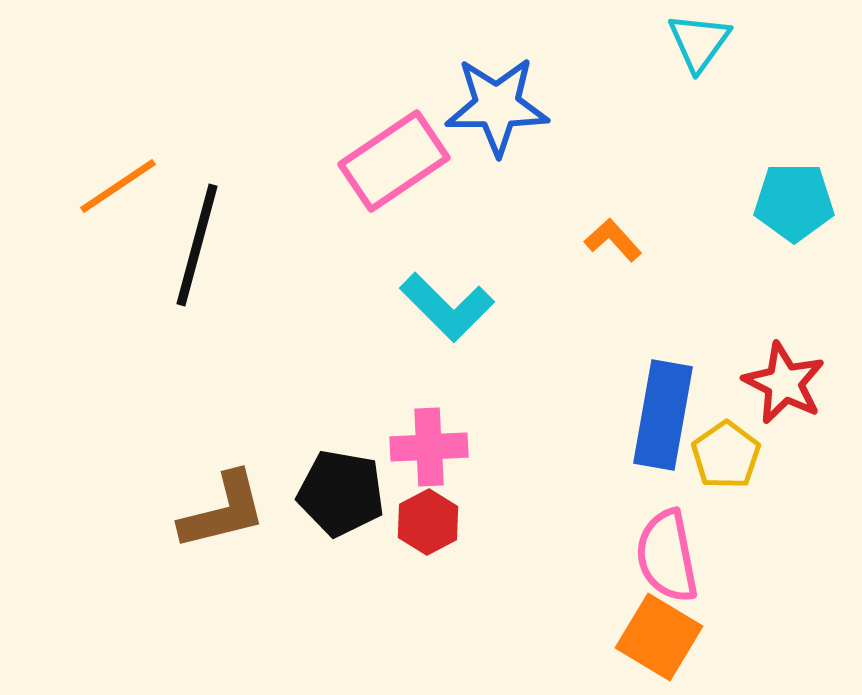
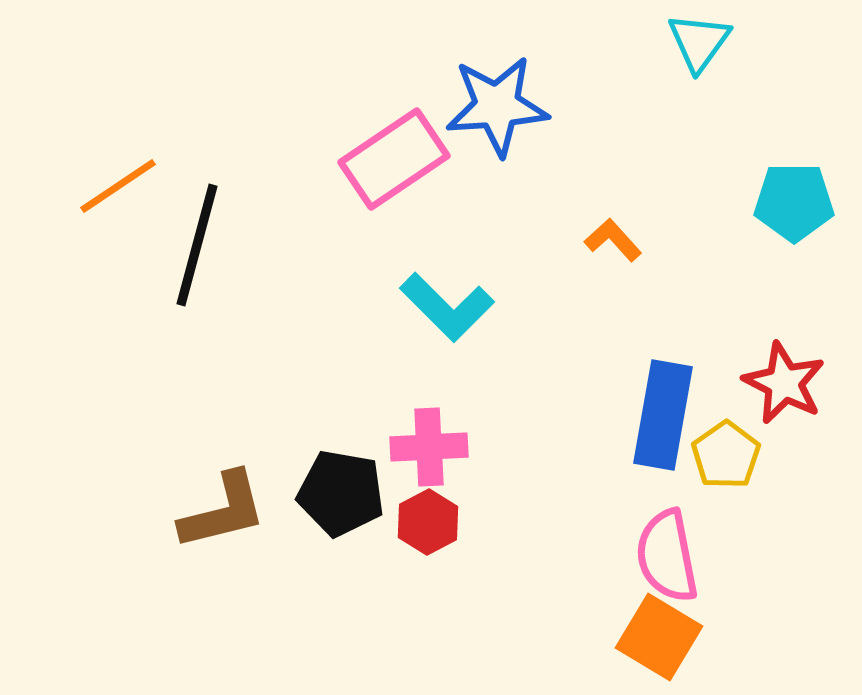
blue star: rotated 4 degrees counterclockwise
pink rectangle: moved 2 px up
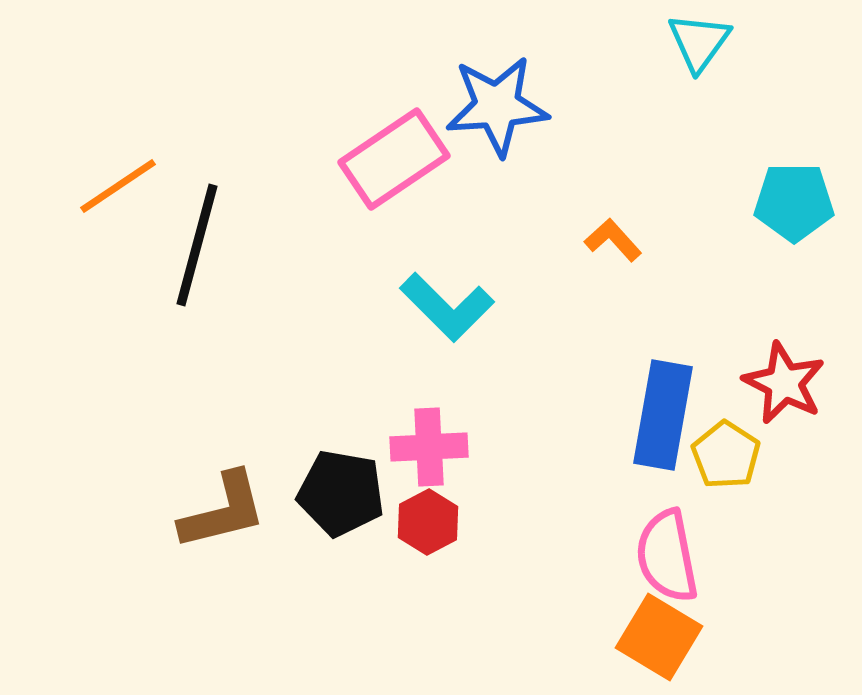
yellow pentagon: rotated 4 degrees counterclockwise
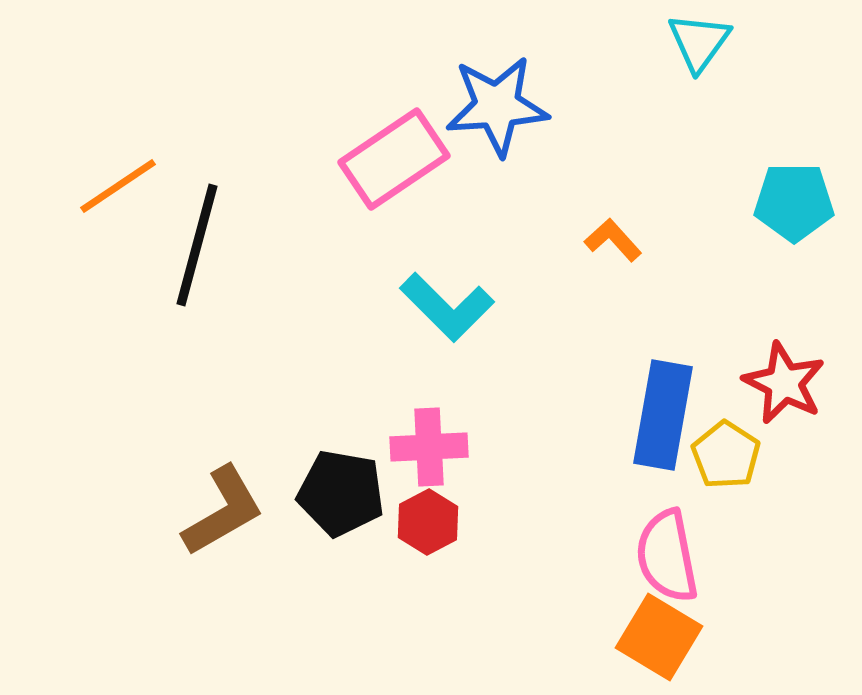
brown L-shape: rotated 16 degrees counterclockwise
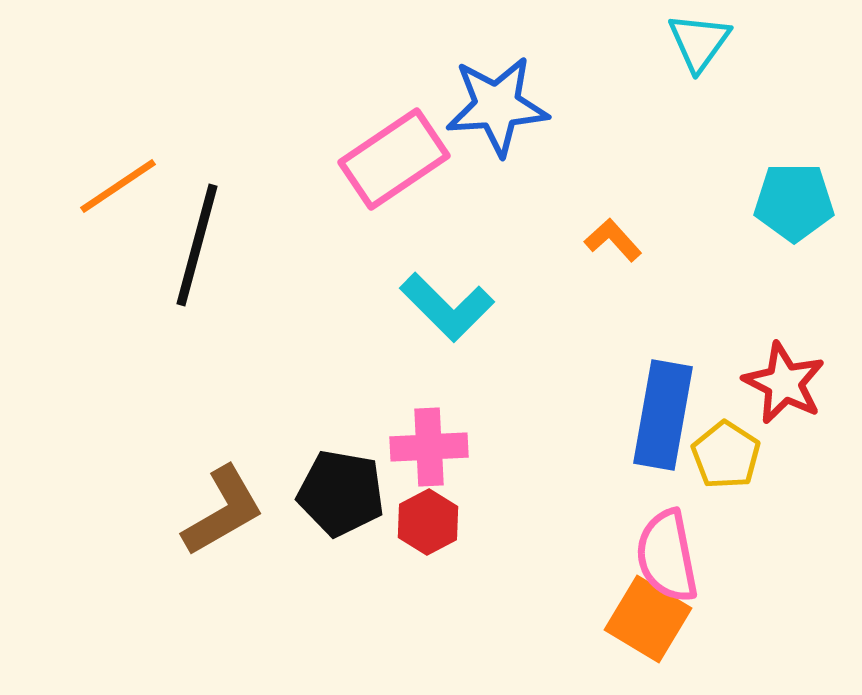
orange square: moved 11 px left, 18 px up
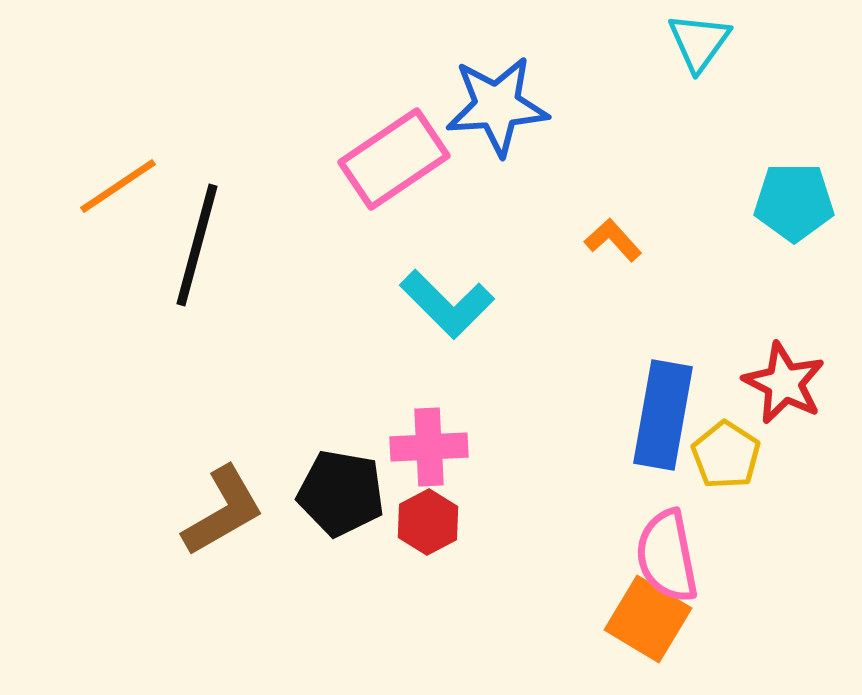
cyan L-shape: moved 3 px up
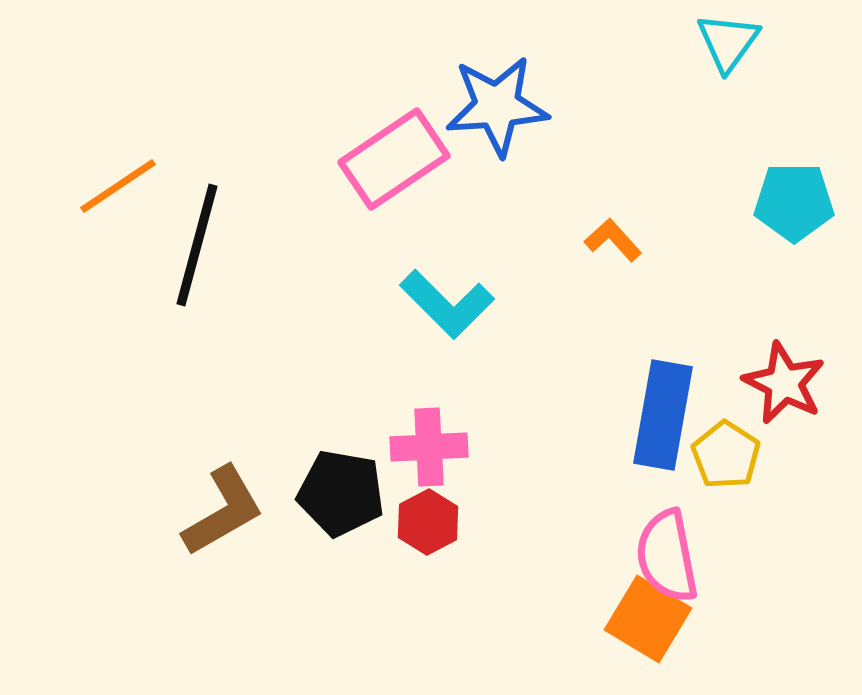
cyan triangle: moved 29 px right
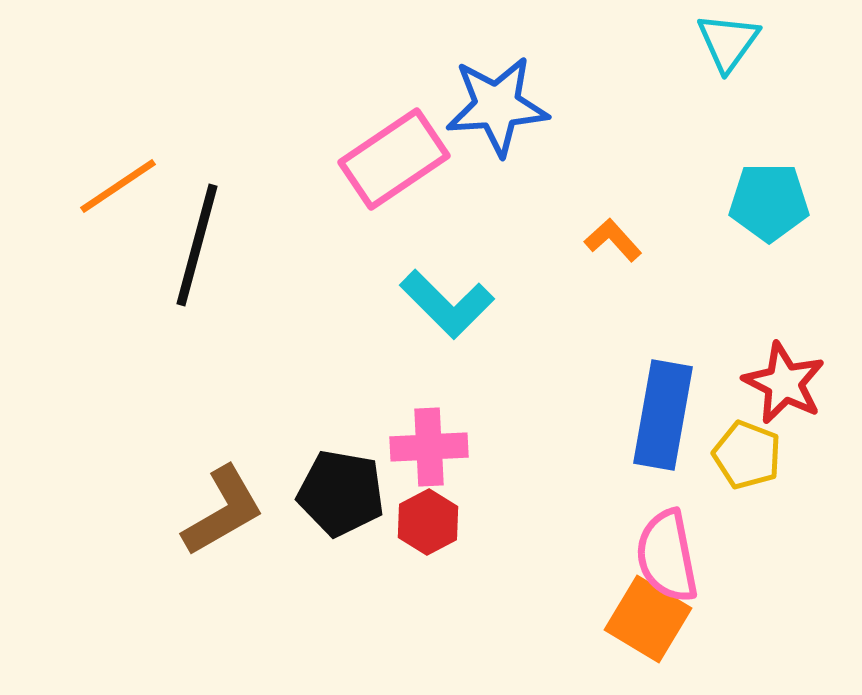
cyan pentagon: moved 25 px left
yellow pentagon: moved 21 px right; rotated 12 degrees counterclockwise
